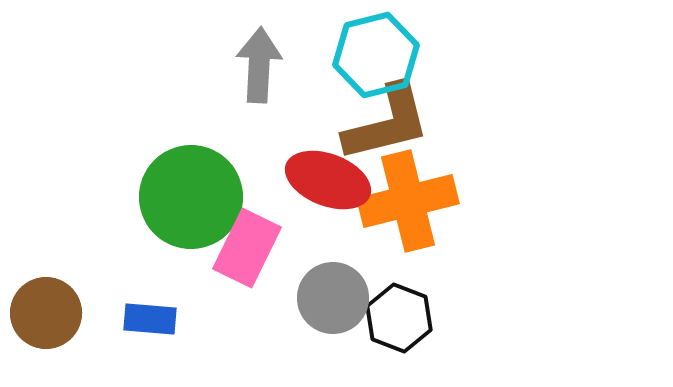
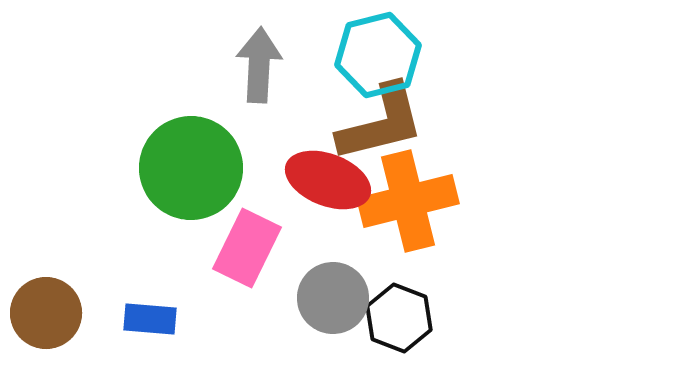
cyan hexagon: moved 2 px right
brown L-shape: moved 6 px left
green circle: moved 29 px up
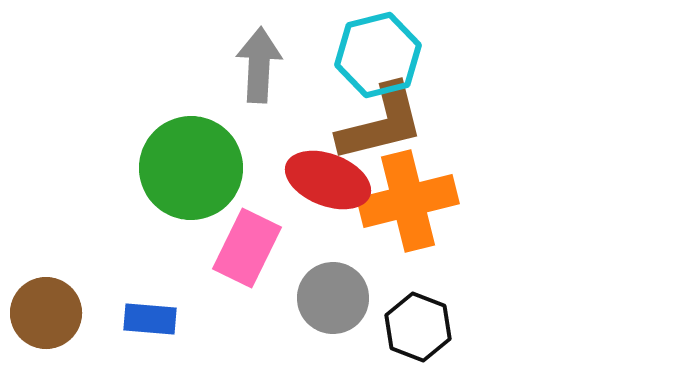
black hexagon: moved 19 px right, 9 px down
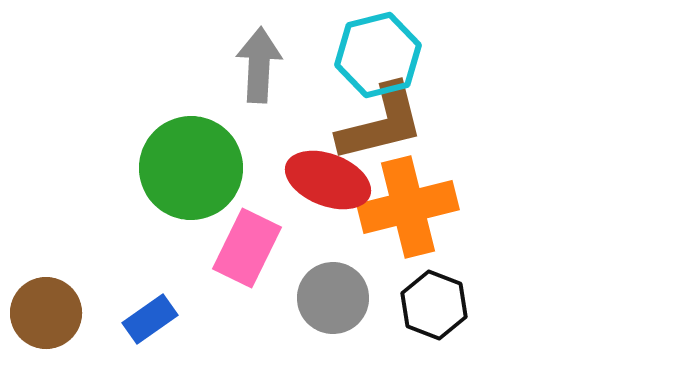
orange cross: moved 6 px down
blue rectangle: rotated 40 degrees counterclockwise
black hexagon: moved 16 px right, 22 px up
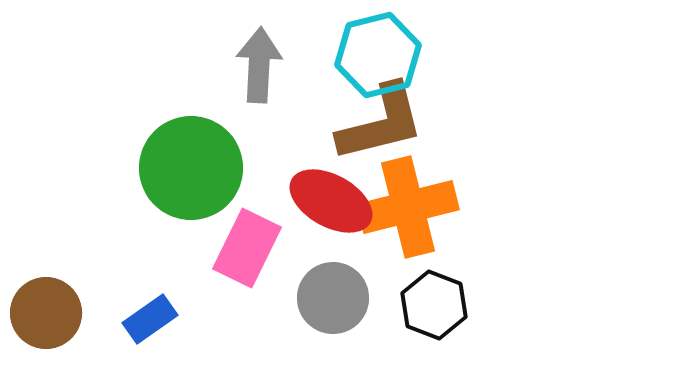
red ellipse: moved 3 px right, 21 px down; rotated 8 degrees clockwise
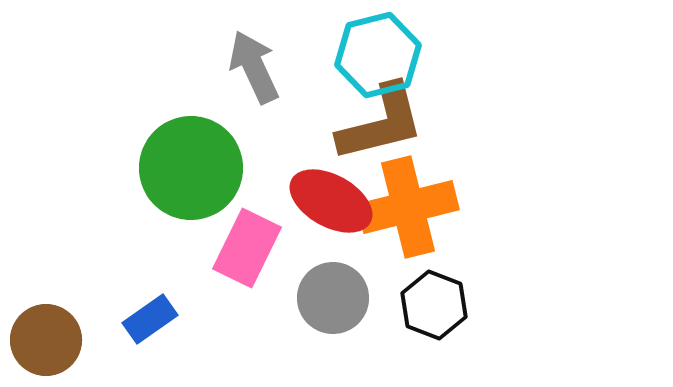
gray arrow: moved 5 px left, 2 px down; rotated 28 degrees counterclockwise
brown circle: moved 27 px down
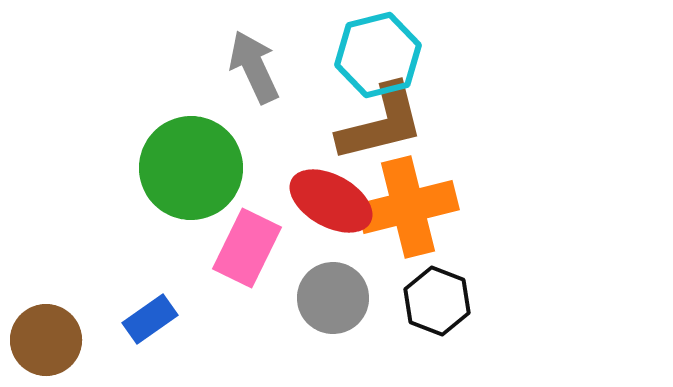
black hexagon: moved 3 px right, 4 px up
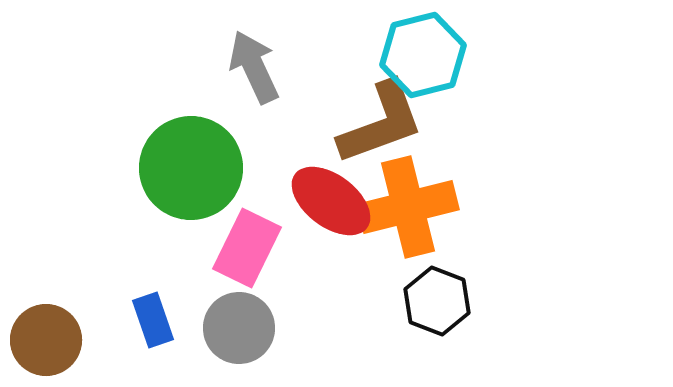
cyan hexagon: moved 45 px right
brown L-shape: rotated 6 degrees counterclockwise
red ellipse: rotated 8 degrees clockwise
gray circle: moved 94 px left, 30 px down
blue rectangle: moved 3 px right, 1 px down; rotated 74 degrees counterclockwise
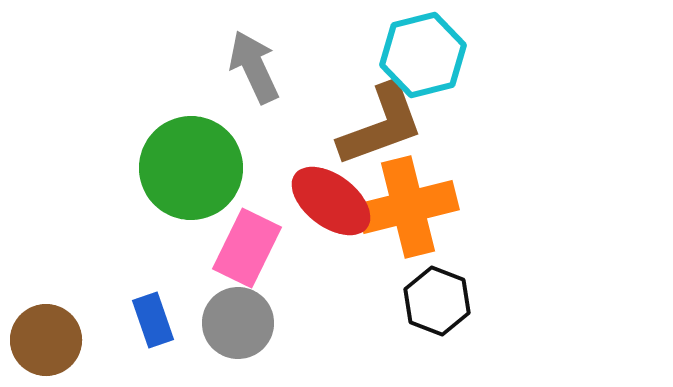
brown L-shape: moved 2 px down
gray circle: moved 1 px left, 5 px up
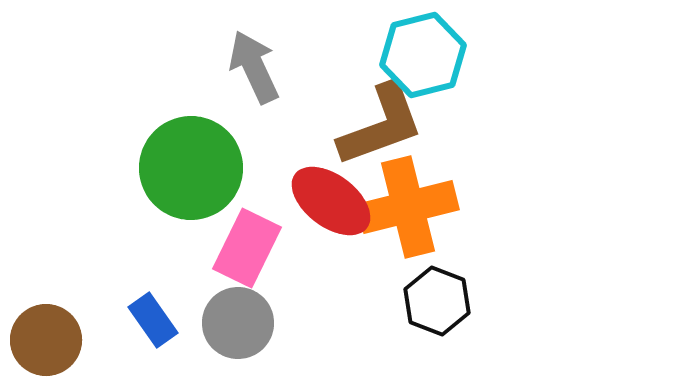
blue rectangle: rotated 16 degrees counterclockwise
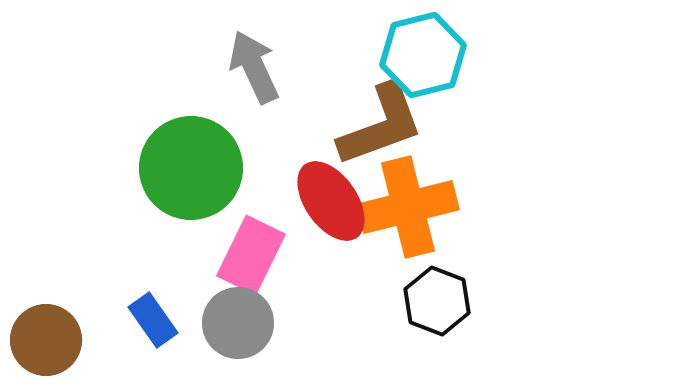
red ellipse: rotated 18 degrees clockwise
pink rectangle: moved 4 px right, 7 px down
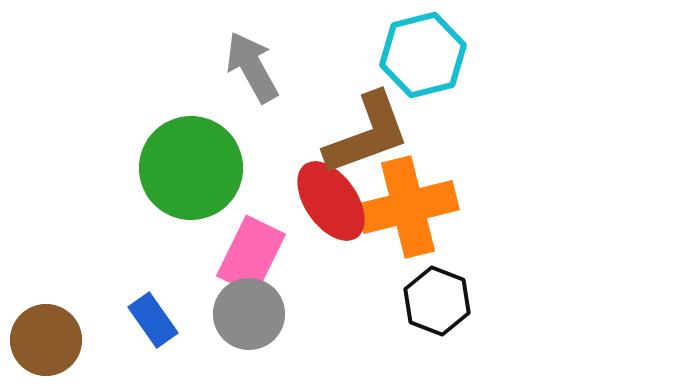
gray arrow: moved 2 px left; rotated 4 degrees counterclockwise
brown L-shape: moved 14 px left, 9 px down
gray circle: moved 11 px right, 9 px up
